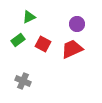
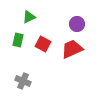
green rectangle: rotated 40 degrees counterclockwise
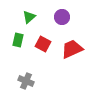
green triangle: rotated 16 degrees counterclockwise
purple circle: moved 15 px left, 7 px up
gray cross: moved 3 px right
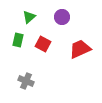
red trapezoid: moved 8 px right
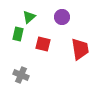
green rectangle: moved 6 px up
red square: rotated 14 degrees counterclockwise
red trapezoid: rotated 105 degrees clockwise
gray cross: moved 5 px left, 6 px up
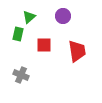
purple circle: moved 1 px right, 1 px up
red square: moved 1 px right, 1 px down; rotated 14 degrees counterclockwise
red trapezoid: moved 3 px left, 2 px down
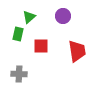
red square: moved 3 px left, 1 px down
gray cross: moved 2 px left, 1 px up; rotated 21 degrees counterclockwise
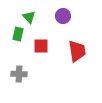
green triangle: rotated 32 degrees counterclockwise
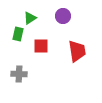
green triangle: moved 1 px right, 1 px down; rotated 40 degrees clockwise
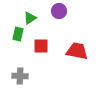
purple circle: moved 4 px left, 5 px up
red trapezoid: rotated 70 degrees counterclockwise
gray cross: moved 1 px right, 2 px down
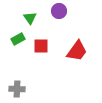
green triangle: rotated 32 degrees counterclockwise
green rectangle: moved 5 px down; rotated 48 degrees clockwise
red trapezoid: rotated 115 degrees clockwise
gray cross: moved 3 px left, 13 px down
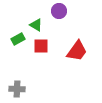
green triangle: moved 6 px right, 7 px down; rotated 24 degrees counterclockwise
